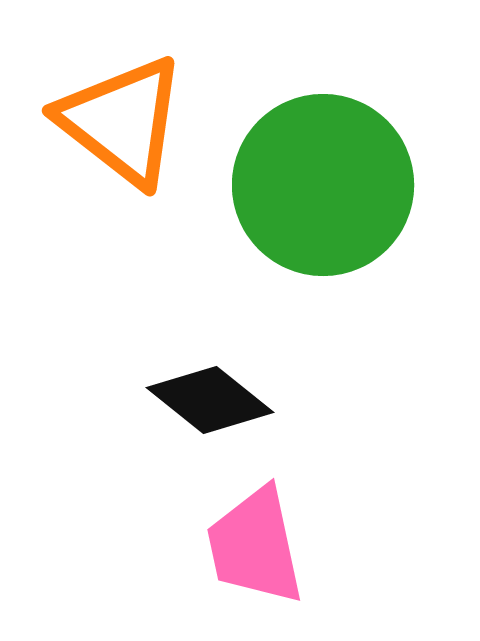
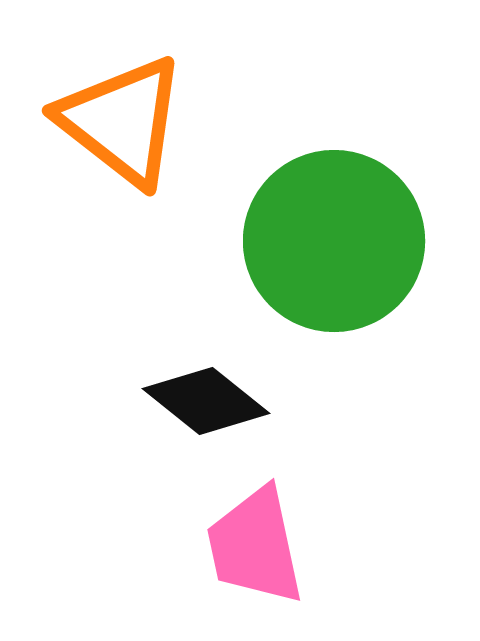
green circle: moved 11 px right, 56 px down
black diamond: moved 4 px left, 1 px down
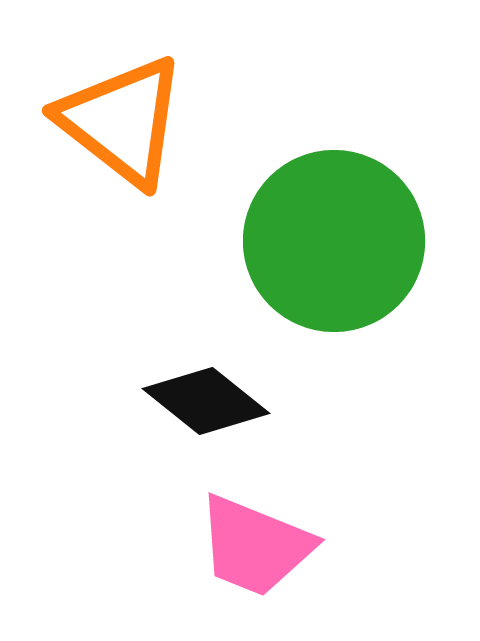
pink trapezoid: rotated 56 degrees counterclockwise
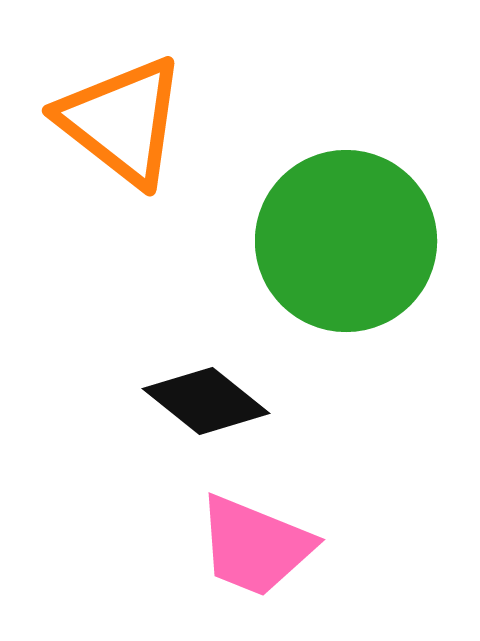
green circle: moved 12 px right
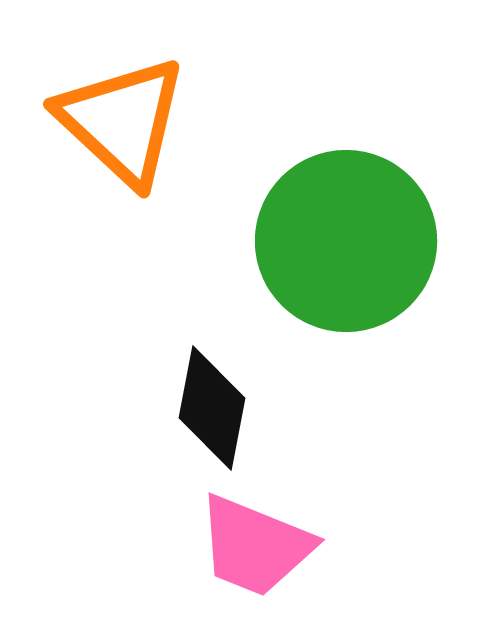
orange triangle: rotated 5 degrees clockwise
black diamond: moved 6 px right, 7 px down; rotated 62 degrees clockwise
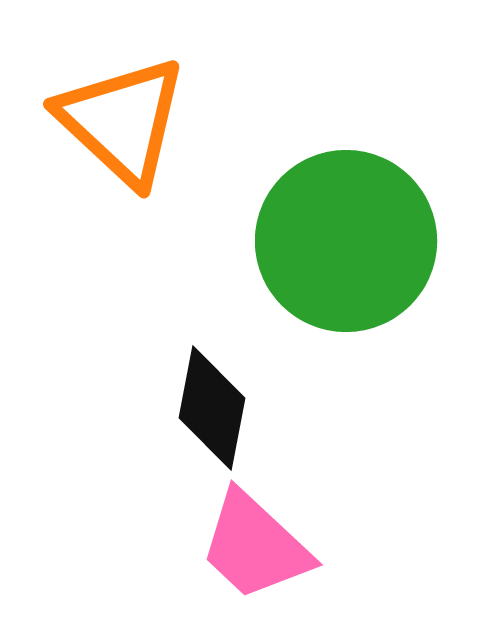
pink trapezoid: rotated 21 degrees clockwise
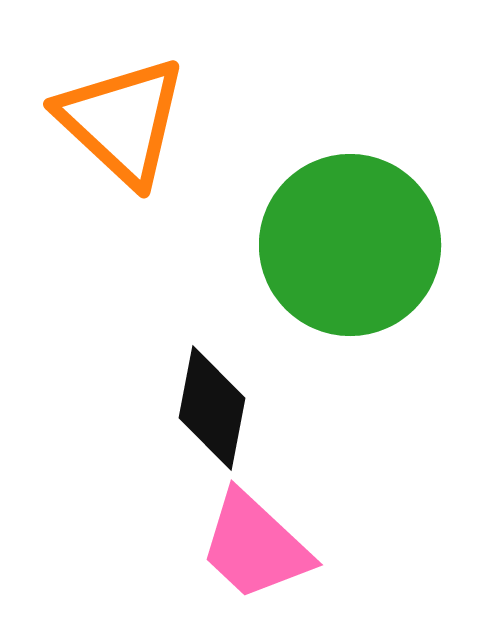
green circle: moved 4 px right, 4 px down
